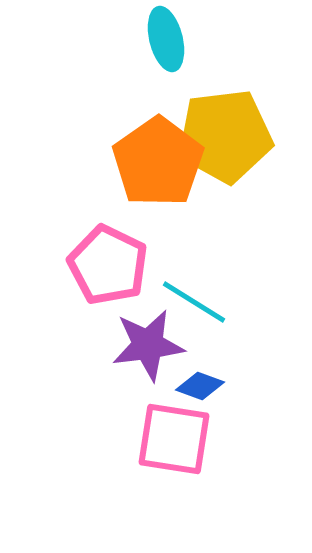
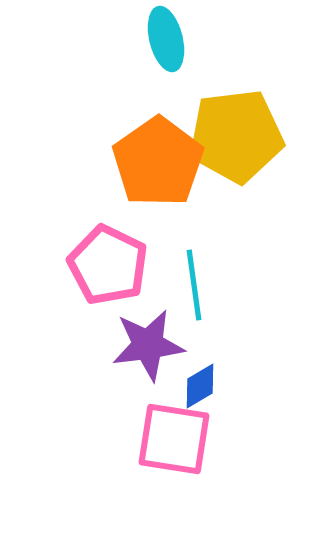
yellow pentagon: moved 11 px right
cyan line: moved 17 px up; rotated 50 degrees clockwise
blue diamond: rotated 51 degrees counterclockwise
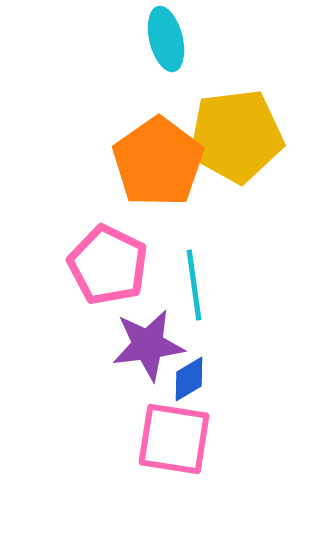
blue diamond: moved 11 px left, 7 px up
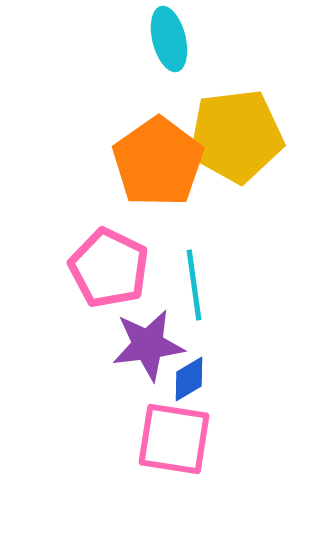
cyan ellipse: moved 3 px right
pink pentagon: moved 1 px right, 3 px down
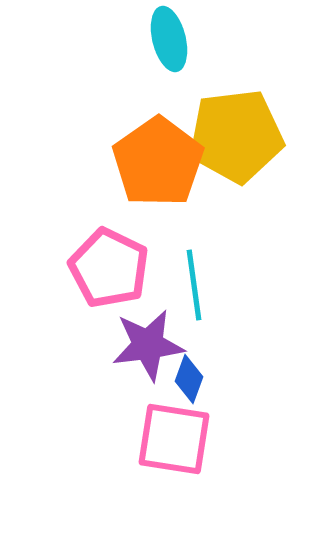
blue diamond: rotated 39 degrees counterclockwise
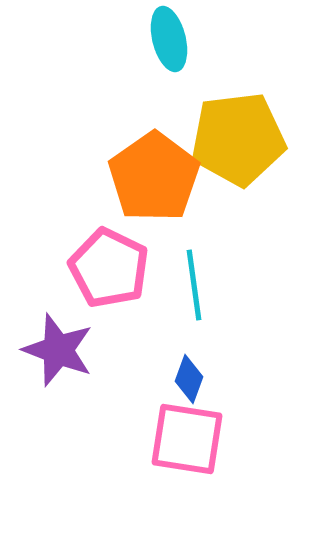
yellow pentagon: moved 2 px right, 3 px down
orange pentagon: moved 4 px left, 15 px down
purple star: moved 90 px left, 5 px down; rotated 28 degrees clockwise
pink square: moved 13 px right
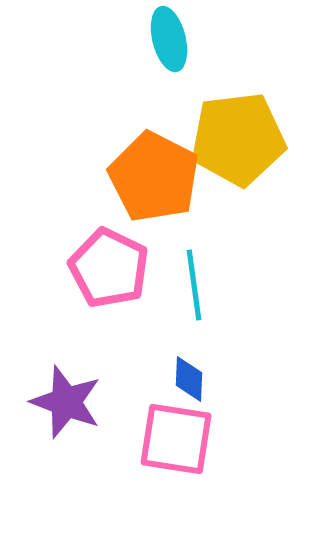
orange pentagon: rotated 10 degrees counterclockwise
purple star: moved 8 px right, 52 px down
blue diamond: rotated 18 degrees counterclockwise
pink square: moved 11 px left
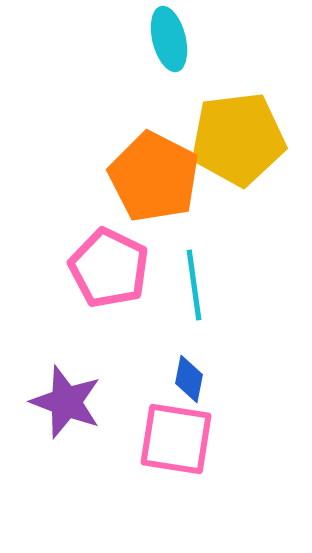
blue diamond: rotated 9 degrees clockwise
